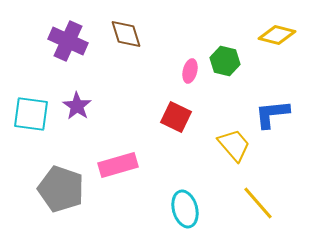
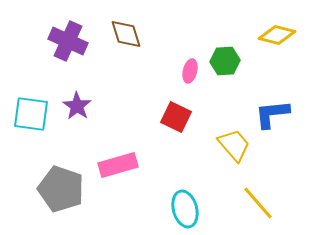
green hexagon: rotated 16 degrees counterclockwise
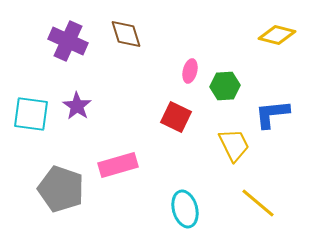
green hexagon: moved 25 px down
yellow trapezoid: rotated 15 degrees clockwise
yellow line: rotated 9 degrees counterclockwise
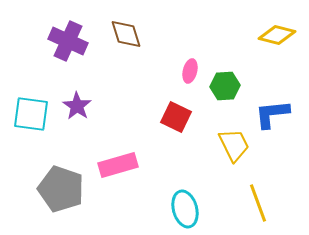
yellow line: rotated 30 degrees clockwise
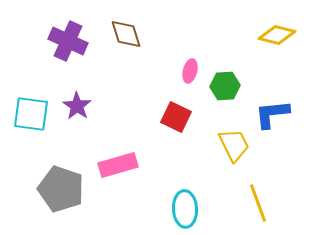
cyan ellipse: rotated 12 degrees clockwise
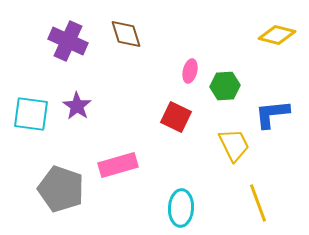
cyan ellipse: moved 4 px left, 1 px up; rotated 6 degrees clockwise
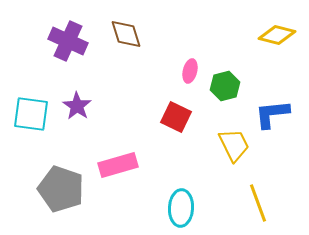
green hexagon: rotated 12 degrees counterclockwise
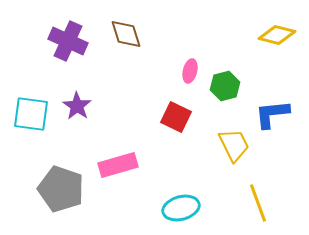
cyan ellipse: rotated 72 degrees clockwise
